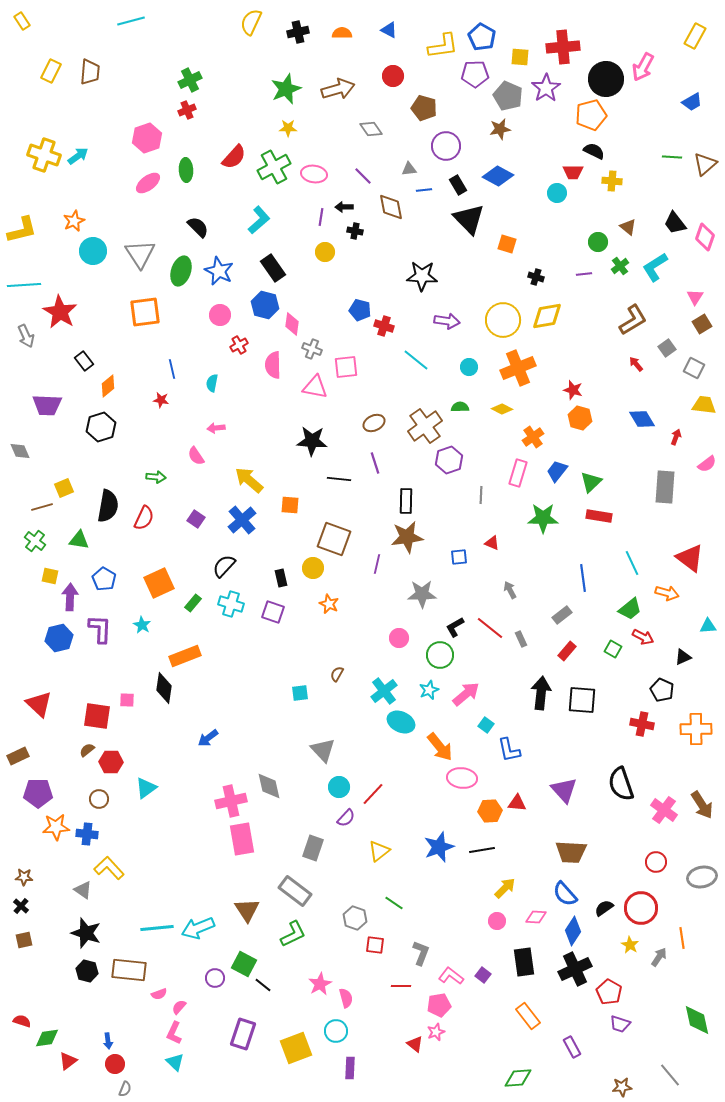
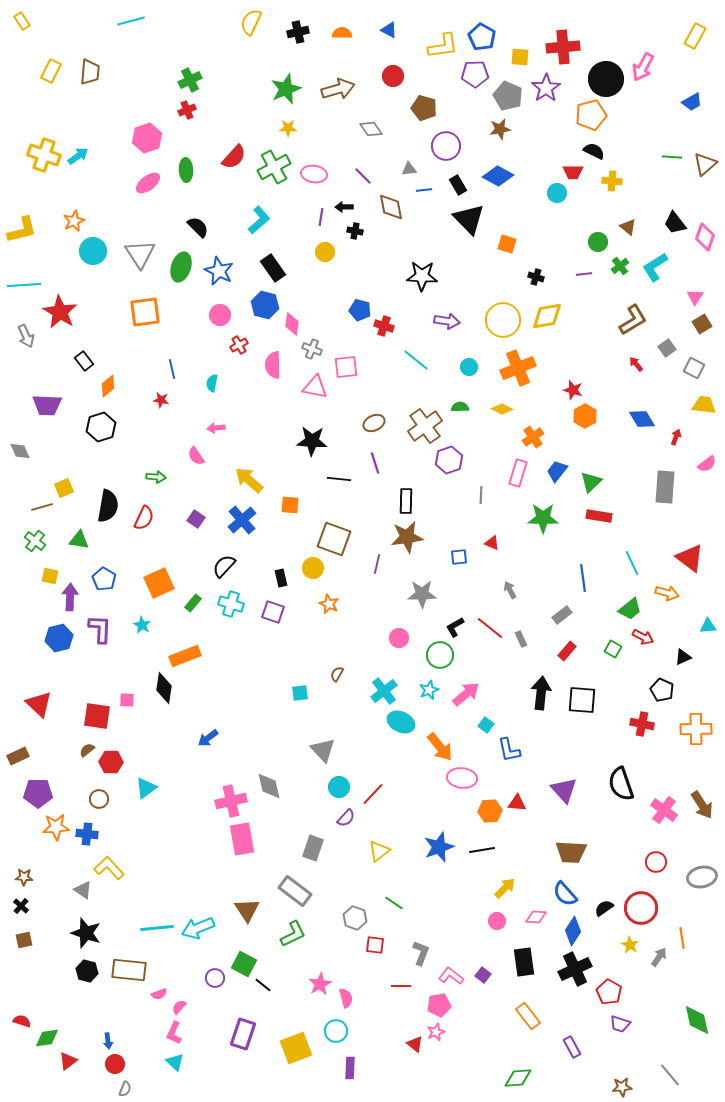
green ellipse at (181, 271): moved 4 px up
orange hexagon at (580, 418): moved 5 px right, 2 px up; rotated 15 degrees clockwise
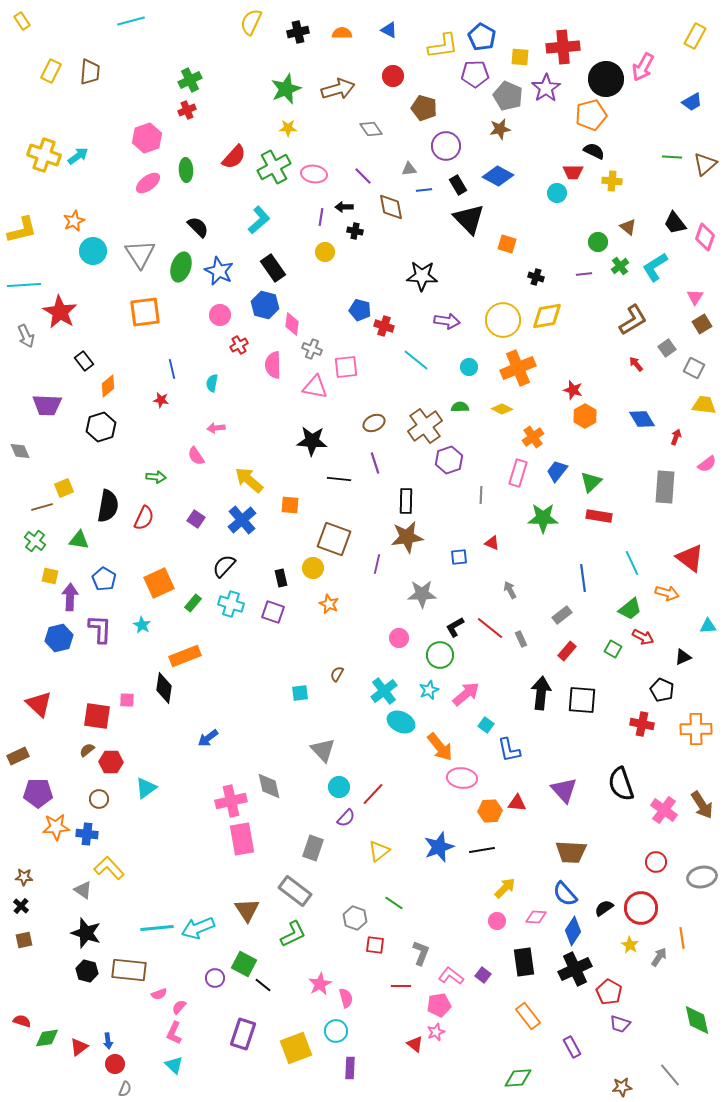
red triangle at (68, 1061): moved 11 px right, 14 px up
cyan triangle at (175, 1062): moved 1 px left, 3 px down
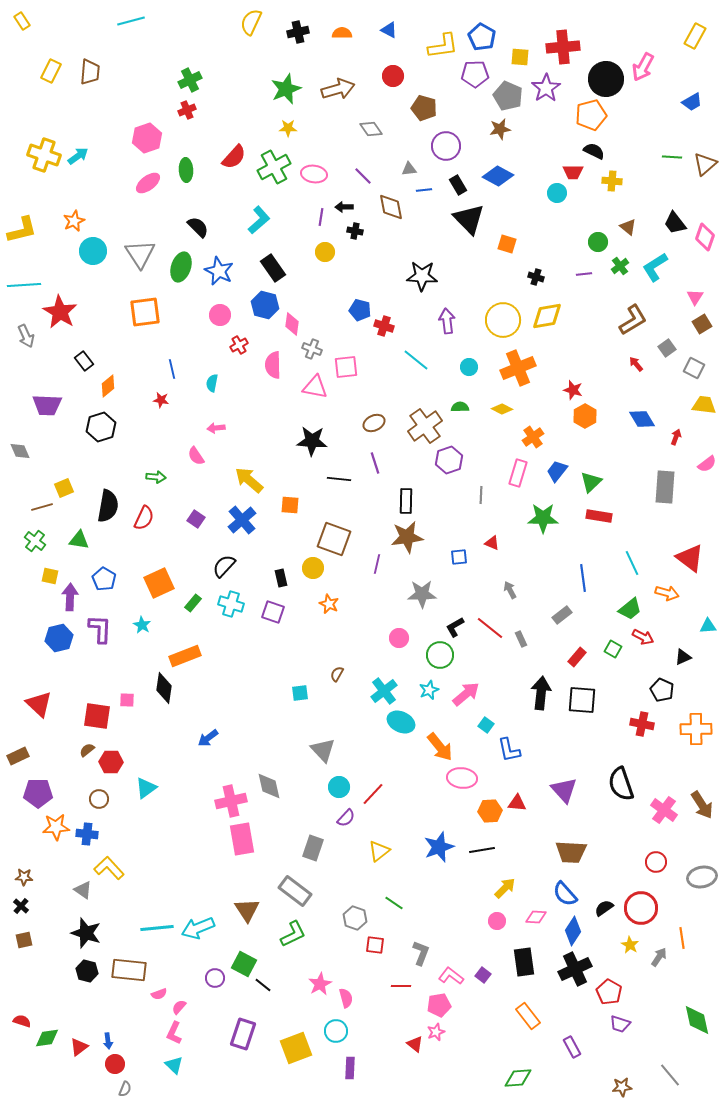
purple arrow at (447, 321): rotated 105 degrees counterclockwise
red rectangle at (567, 651): moved 10 px right, 6 px down
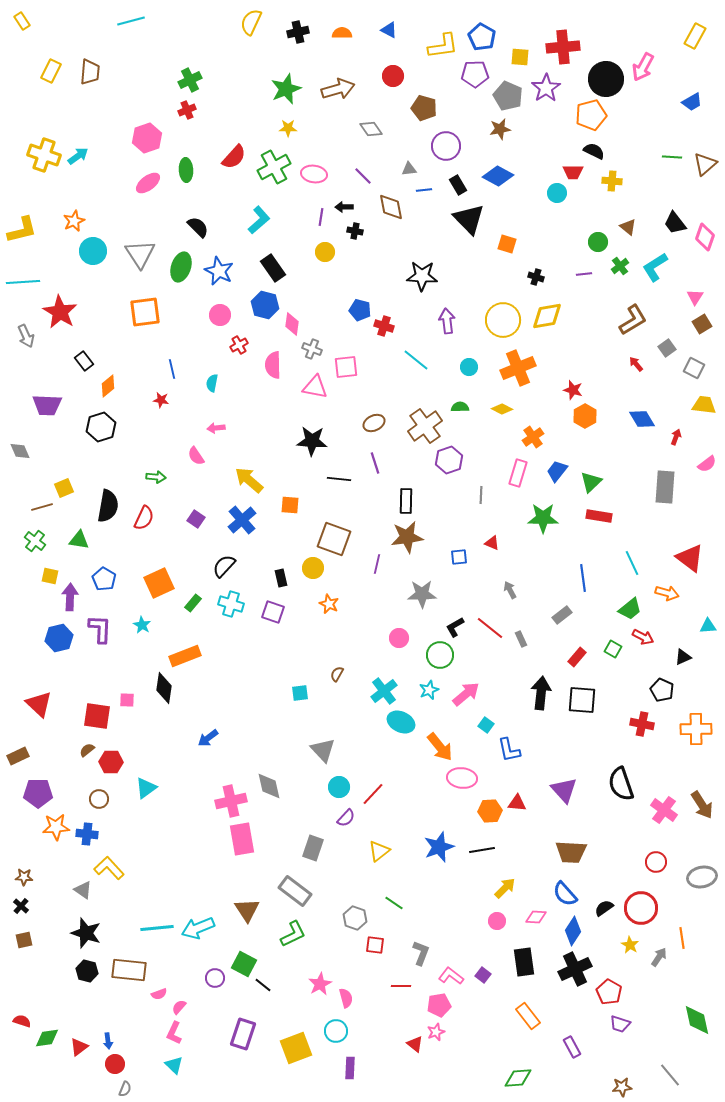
cyan line at (24, 285): moved 1 px left, 3 px up
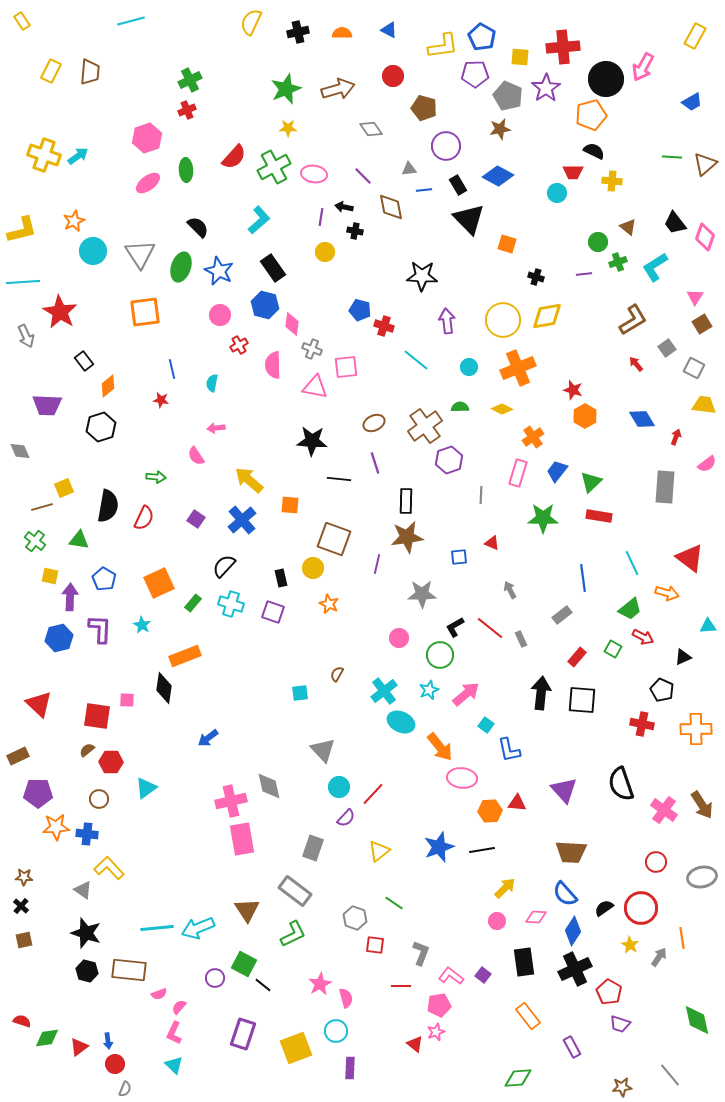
black arrow at (344, 207): rotated 12 degrees clockwise
green cross at (620, 266): moved 2 px left, 4 px up; rotated 18 degrees clockwise
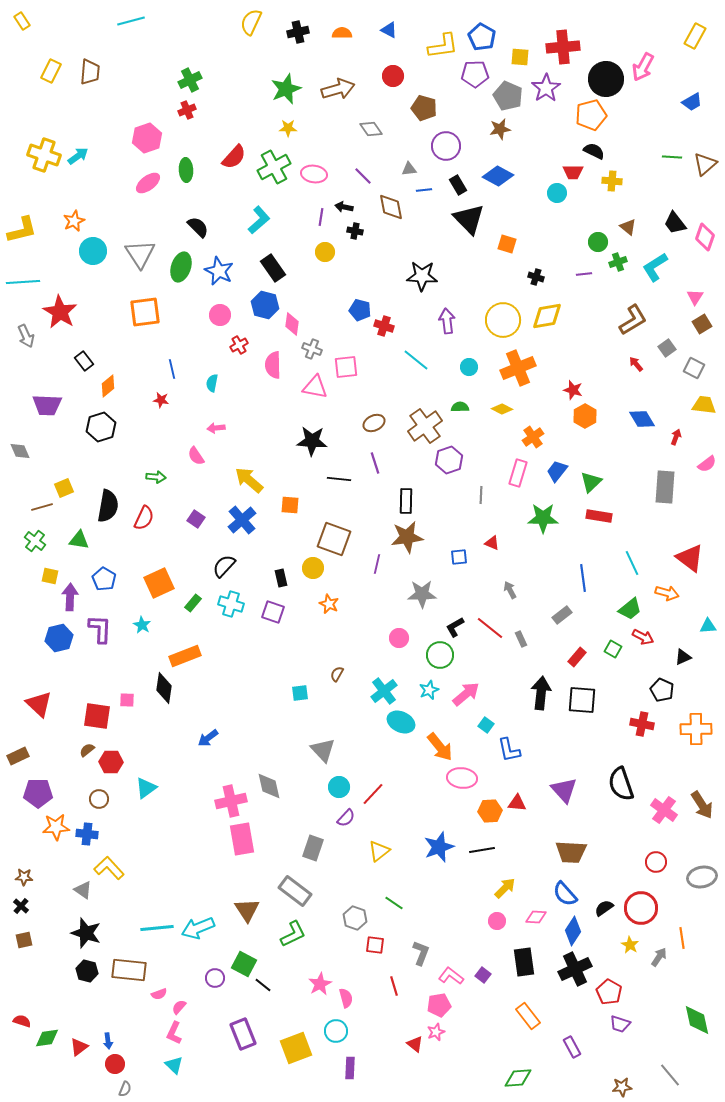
red line at (401, 986): moved 7 px left; rotated 72 degrees clockwise
purple rectangle at (243, 1034): rotated 40 degrees counterclockwise
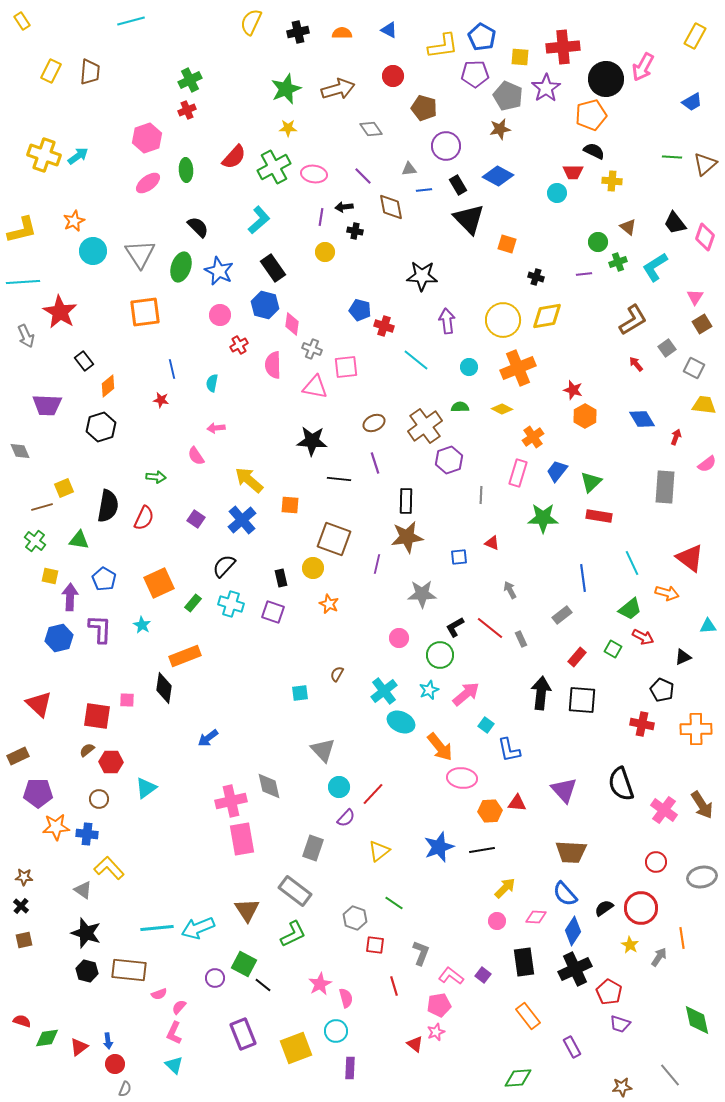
black arrow at (344, 207): rotated 18 degrees counterclockwise
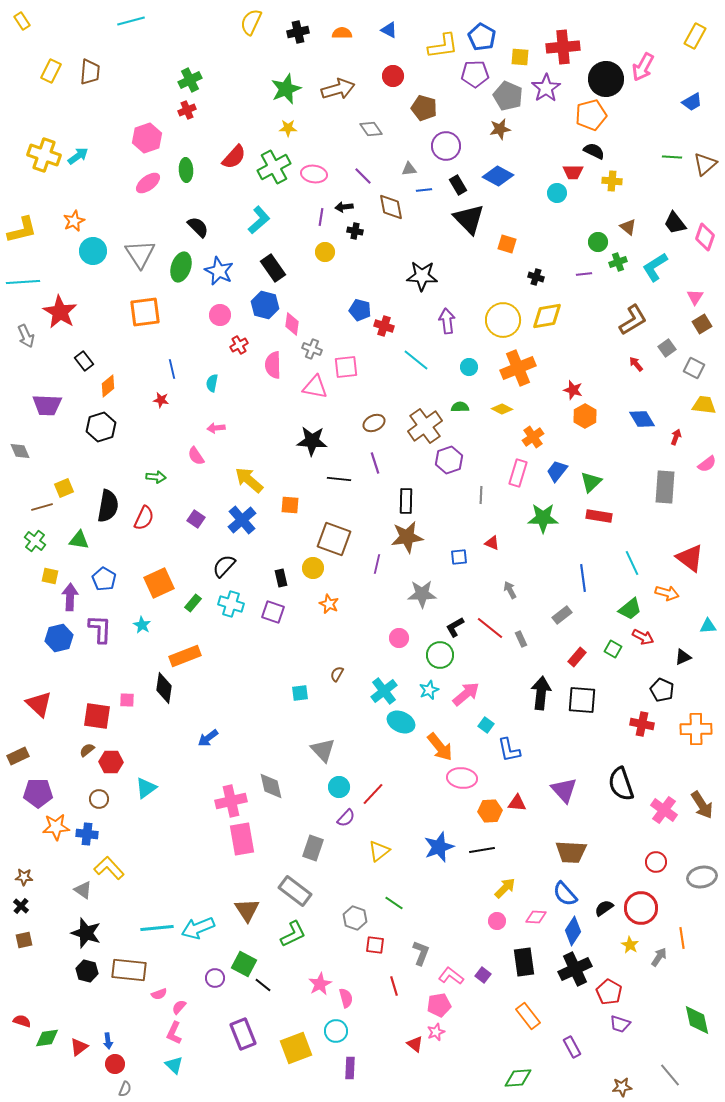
gray diamond at (269, 786): moved 2 px right
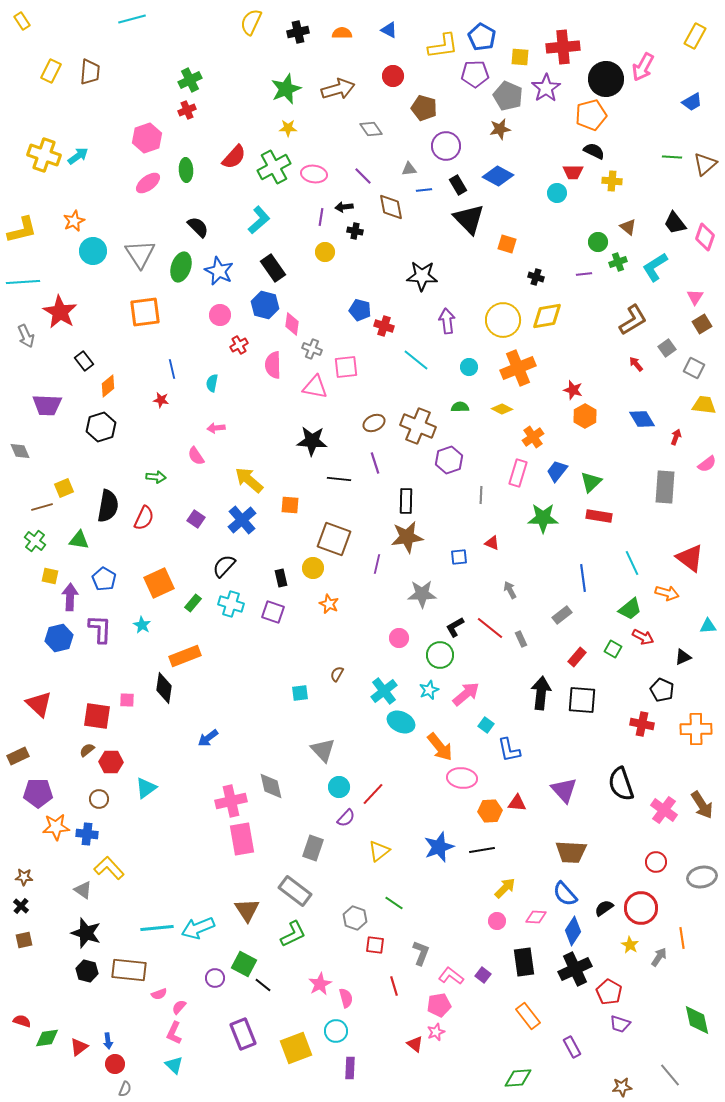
cyan line at (131, 21): moved 1 px right, 2 px up
brown cross at (425, 426): moved 7 px left; rotated 32 degrees counterclockwise
